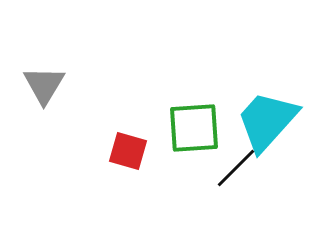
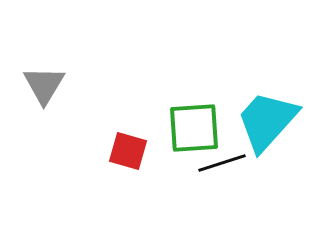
black line: moved 14 px left, 5 px up; rotated 27 degrees clockwise
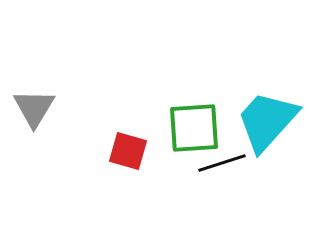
gray triangle: moved 10 px left, 23 px down
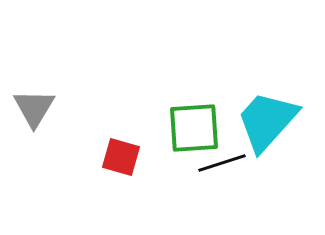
red square: moved 7 px left, 6 px down
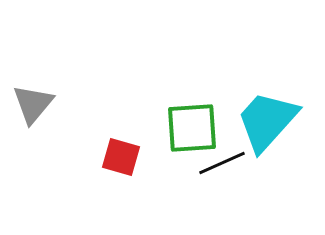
gray triangle: moved 1 px left, 4 px up; rotated 9 degrees clockwise
green square: moved 2 px left
black line: rotated 6 degrees counterclockwise
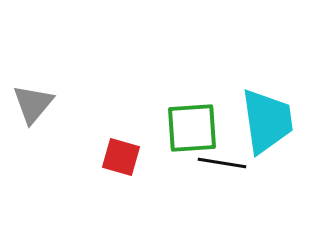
cyan trapezoid: rotated 130 degrees clockwise
black line: rotated 33 degrees clockwise
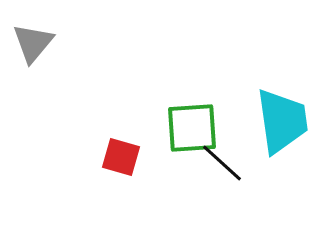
gray triangle: moved 61 px up
cyan trapezoid: moved 15 px right
black line: rotated 33 degrees clockwise
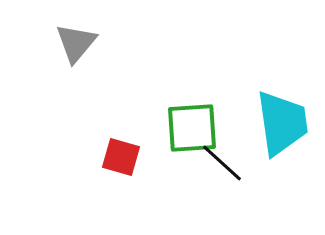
gray triangle: moved 43 px right
cyan trapezoid: moved 2 px down
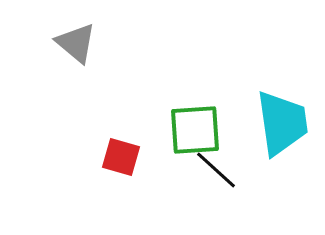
gray triangle: rotated 30 degrees counterclockwise
green square: moved 3 px right, 2 px down
black line: moved 6 px left, 7 px down
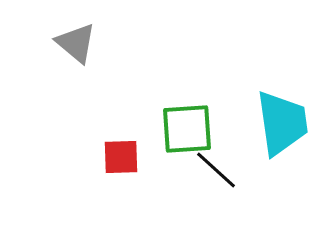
green square: moved 8 px left, 1 px up
red square: rotated 18 degrees counterclockwise
